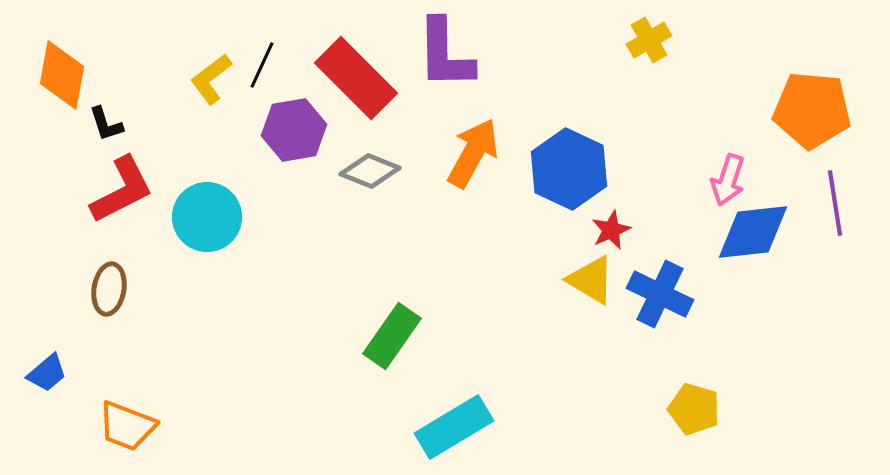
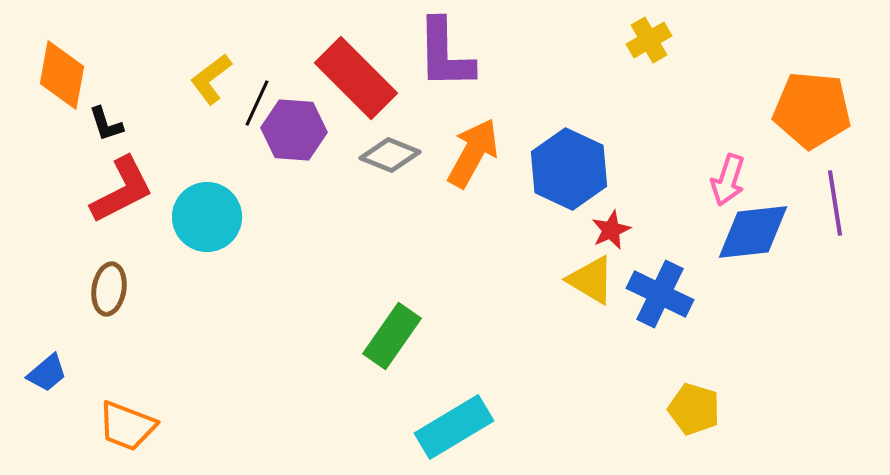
black line: moved 5 px left, 38 px down
purple hexagon: rotated 14 degrees clockwise
gray diamond: moved 20 px right, 16 px up
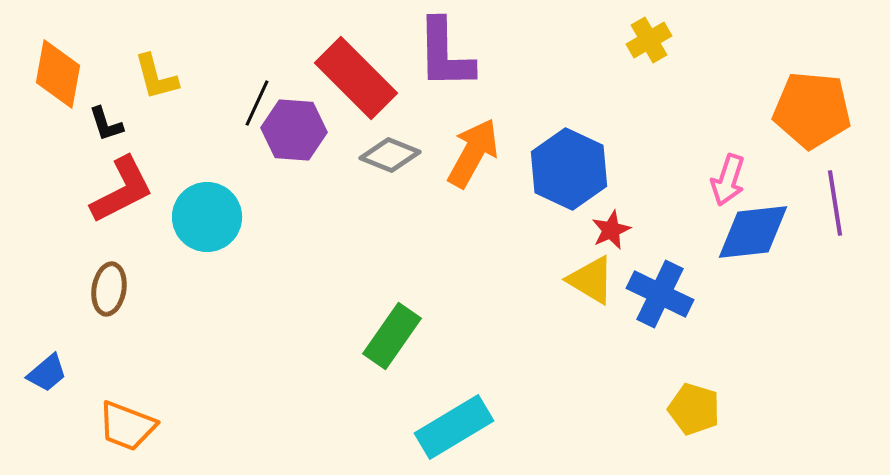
orange diamond: moved 4 px left, 1 px up
yellow L-shape: moved 55 px left, 2 px up; rotated 68 degrees counterclockwise
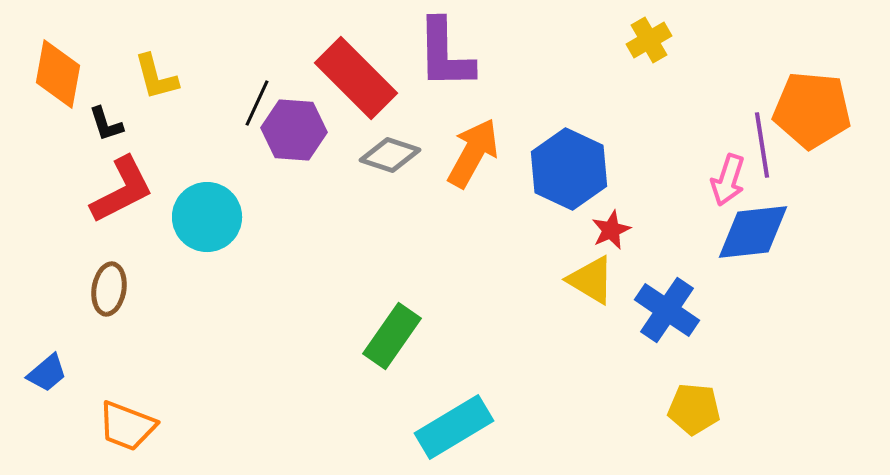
gray diamond: rotated 4 degrees counterclockwise
purple line: moved 73 px left, 58 px up
blue cross: moved 7 px right, 16 px down; rotated 8 degrees clockwise
yellow pentagon: rotated 12 degrees counterclockwise
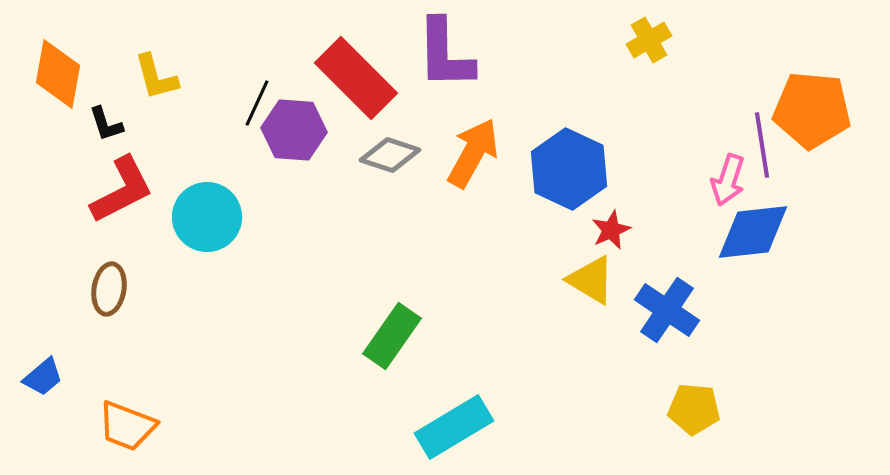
blue trapezoid: moved 4 px left, 4 px down
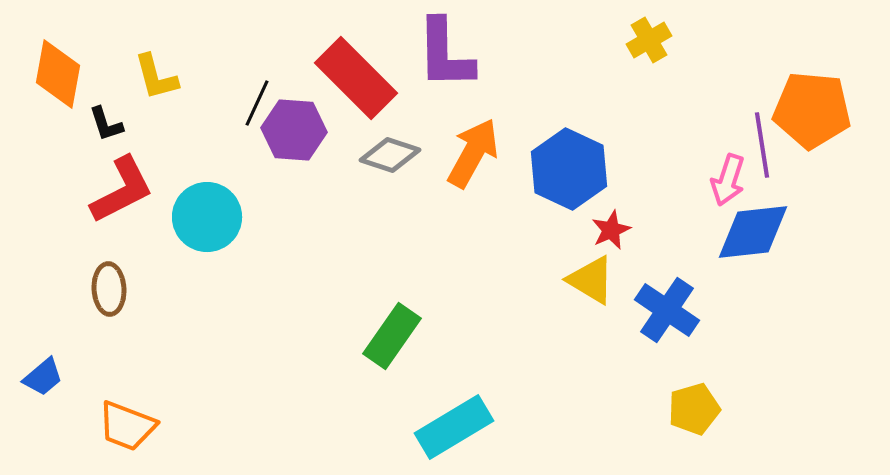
brown ellipse: rotated 12 degrees counterclockwise
yellow pentagon: rotated 21 degrees counterclockwise
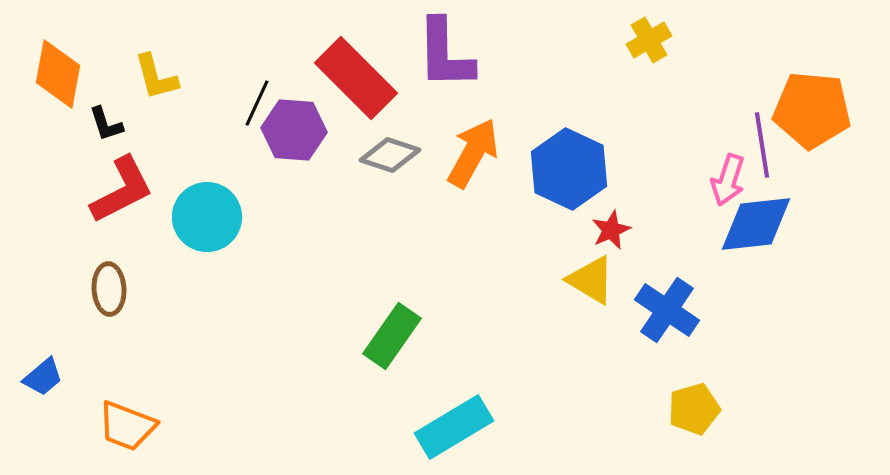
blue diamond: moved 3 px right, 8 px up
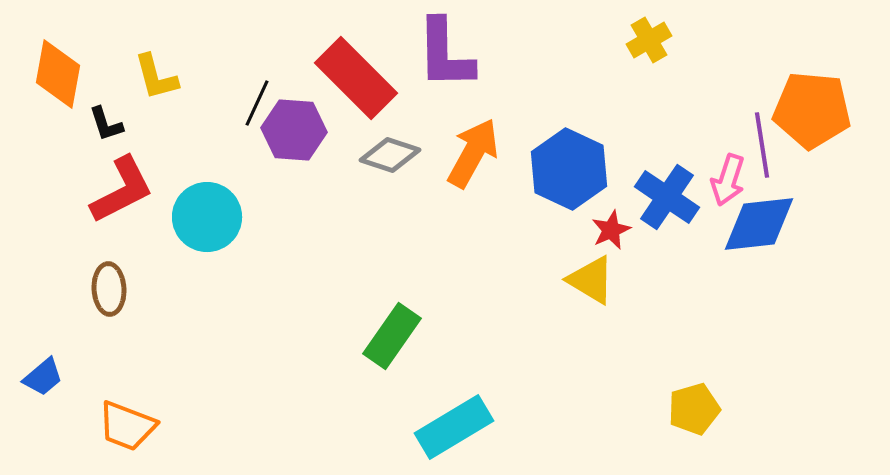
blue diamond: moved 3 px right
blue cross: moved 113 px up
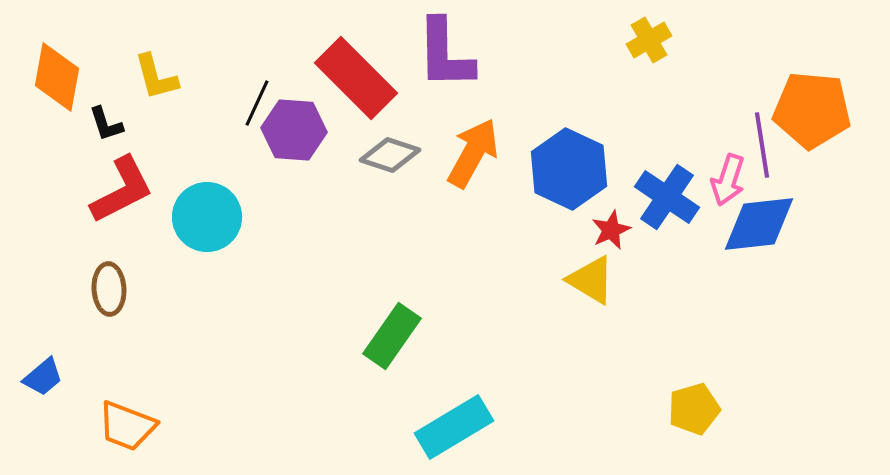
orange diamond: moved 1 px left, 3 px down
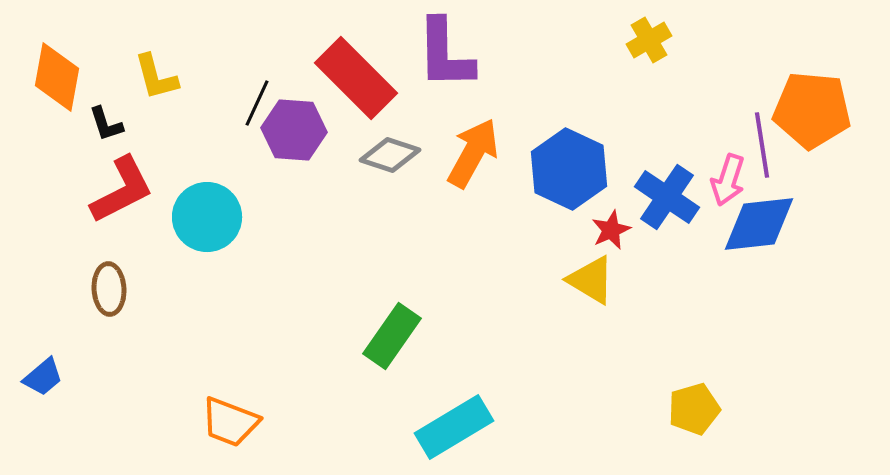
orange trapezoid: moved 103 px right, 4 px up
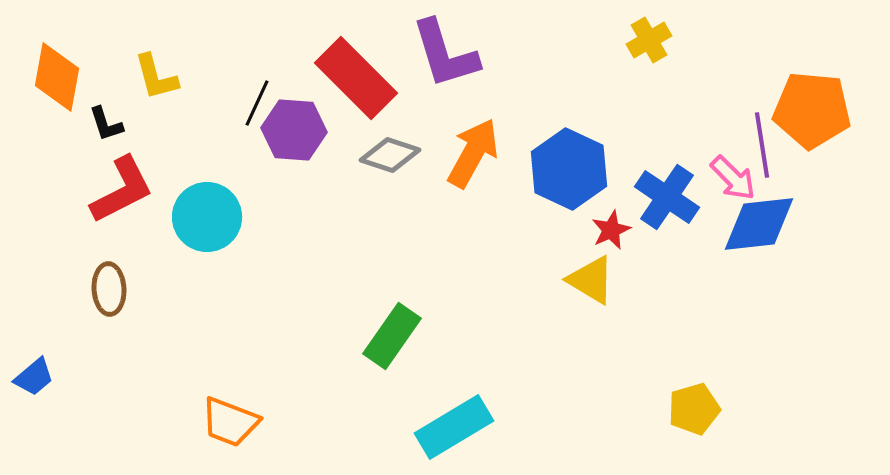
purple L-shape: rotated 16 degrees counterclockwise
pink arrow: moved 5 px right, 2 px up; rotated 63 degrees counterclockwise
blue trapezoid: moved 9 px left
